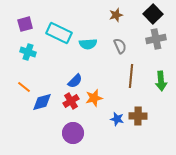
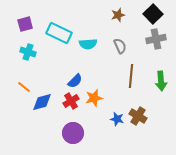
brown star: moved 2 px right
brown cross: rotated 30 degrees clockwise
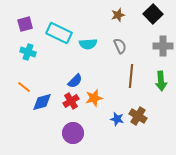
gray cross: moved 7 px right, 7 px down; rotated 12 degrees clockwise
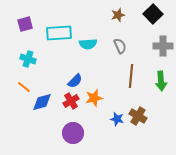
cyan rectangle: rotated 30 degrees counterclockwise
cyan cross: moved 7 px down
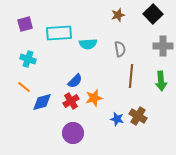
gray semicircle: moved 3 px down; rotated 14 degrees clockwise
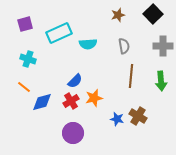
cyan rectangle: rotated 20 degrees counterclockwise
gray semicircle: moved 4 px right, 3 px up
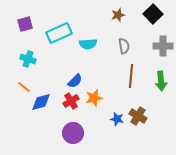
blue diamond: moved 1 px left
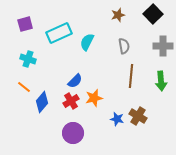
cyan semicircle: moved 1 px left, 2 px up; rotated 120 degrees clockwise
blue diamond: moved 1 px right; rotated 35 degrees counterclockwise
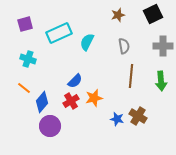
black square: rotated 18 degrees clockwise
orange line: moved 1 px down
purple circle: moved 23 px left, 7 px up
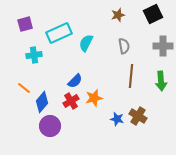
cyan semicircle: moved 1 px left, 1 px down
cyan cross: moved 6 px right, 4 px up; rotated 28 degrees counterclockwise
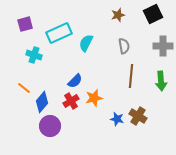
cyan cross: rotated 28 degrees clockwise
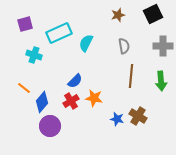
orange star: rotated 24 degrees clockwise
